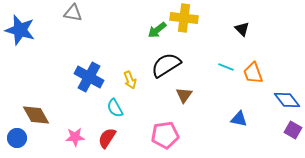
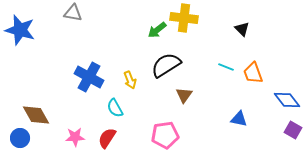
blue circle: moved 3 px right
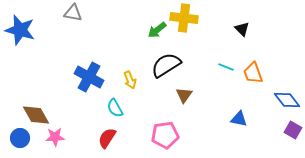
pink star: moved 20 px left
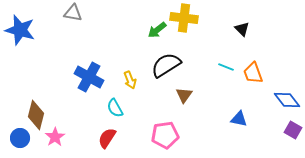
brown diamond: rotated 44 degrees clockwise
pink star: rotated 30 degrees counterclockwise
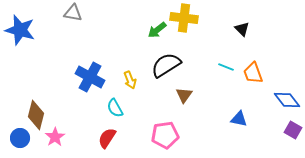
blue cross: moved 1 px right
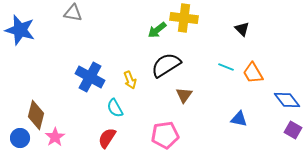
orange trapezoid: rotated 10 degrees counterclockwise
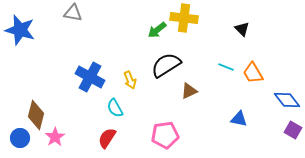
brown triangle: moved 5 px right, 4 px up; rotated 30 degrees clockwise
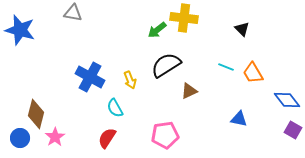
brown diamond: moved 1 px up
